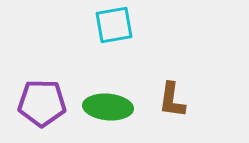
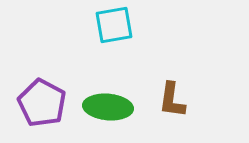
purple pentagon: rotated 27 degrees clockwise
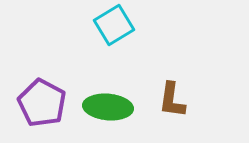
cyan square: rotated 21 degrees counterclockwise
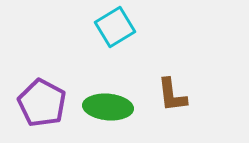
cyan square: moved 1 px right, 2 px down
brown L-shape: moved 5 px up; rotated 15 degrees counterclockwise
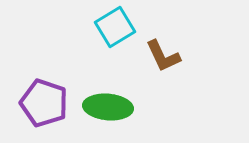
brown L-shape: moved 9 px left, 39 px up; rotated 18 degrees counterclockwise
purple pentagon: moved 2 px right; rotated 9 degrees counterclockwise
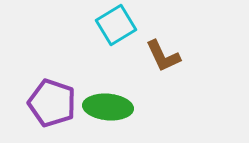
cyan square: moved 1 px right, 2 px up
purple pentagon: moved 8 px right
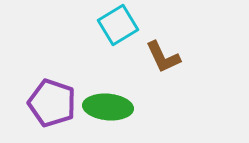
cyan square: moved 2 px right
brown L-shape: moved 1 px down
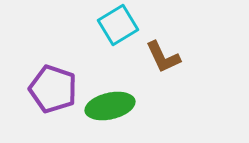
purple pentagon: moved 1 px right, 14 px up
green ellipse: moved 2 px right, 1 px up; rotated 18 degrees counterclockwise
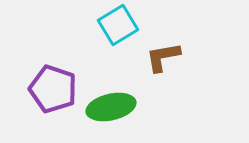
brown L-shape: rotated 105 degrees clockwise
green ellipse: moved 1 px right, 1 px down
